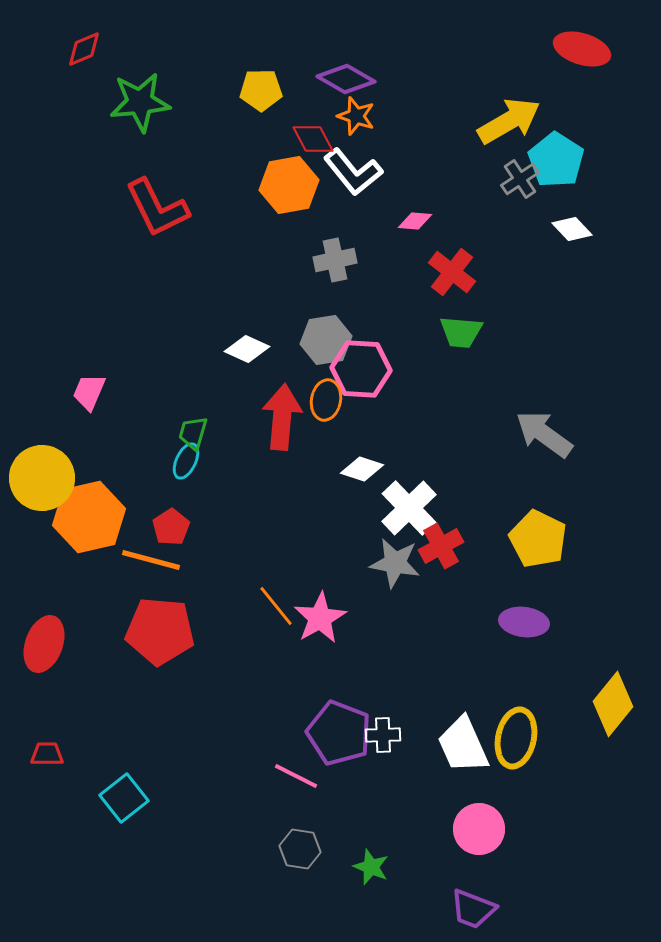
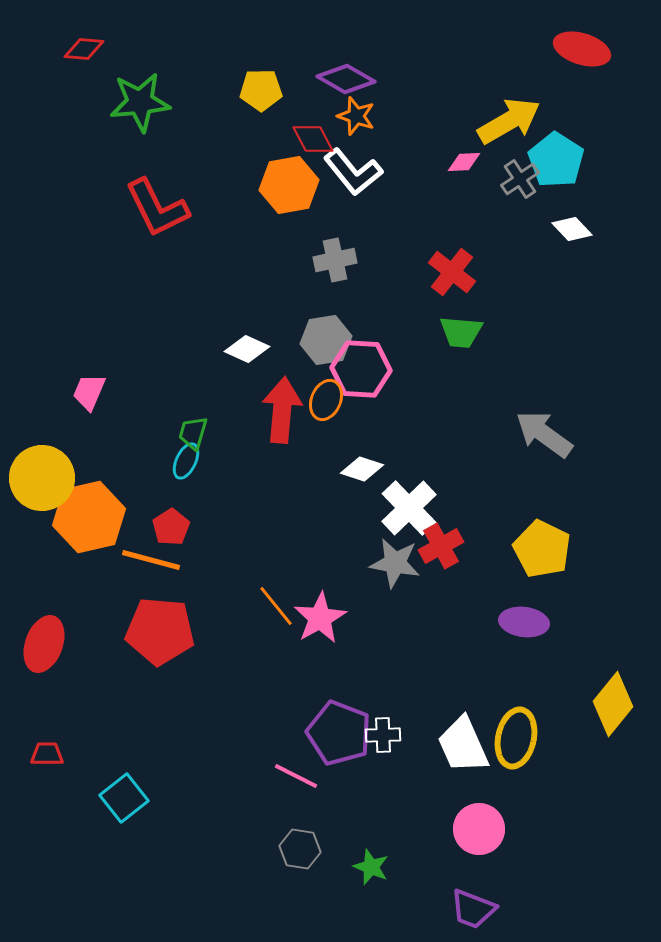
red diamond at (84, 49): rotated 27 degrees clockwise
pink diamond at (415, 221): moved 49 px right, 59 px up; rotated 8 degrees counterclockwise
orange ellipse at (326, 400): rotated 12 degrees clockwise
red arrow at (282, 417): moved 7 px up
yellow pentagon at (538, 539): moved 4 px right, 10 px down
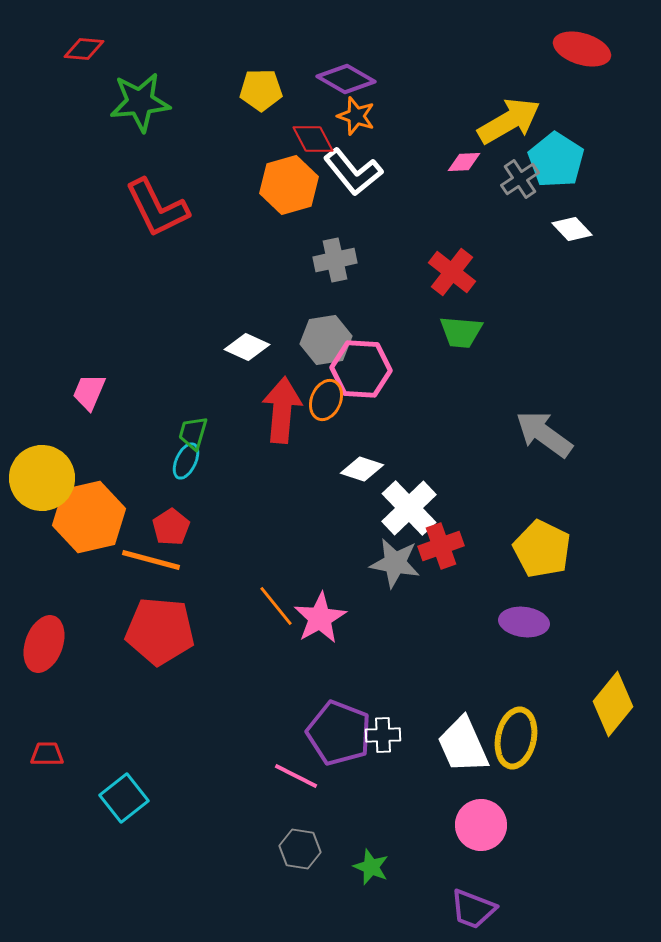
orange hexagon at (289, 185): rotated 6 degrees counterclockwise
white diamond at (247, 349): moved 2 px up
red cross at (441, 546): rotated 9 degrees clockwise
pink circle at (479, 829): moved 2 px right, 4 px up
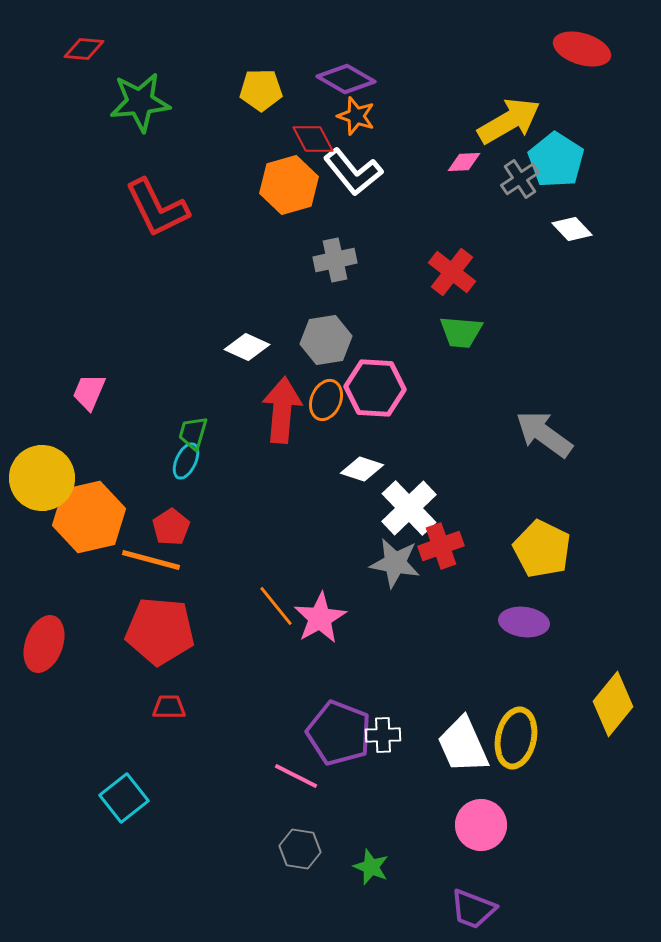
pink hexagon at (361, 369): moved 14 px right, 19 px down
red trapezoid at (47, 754): moved 122 px right, 47 px up
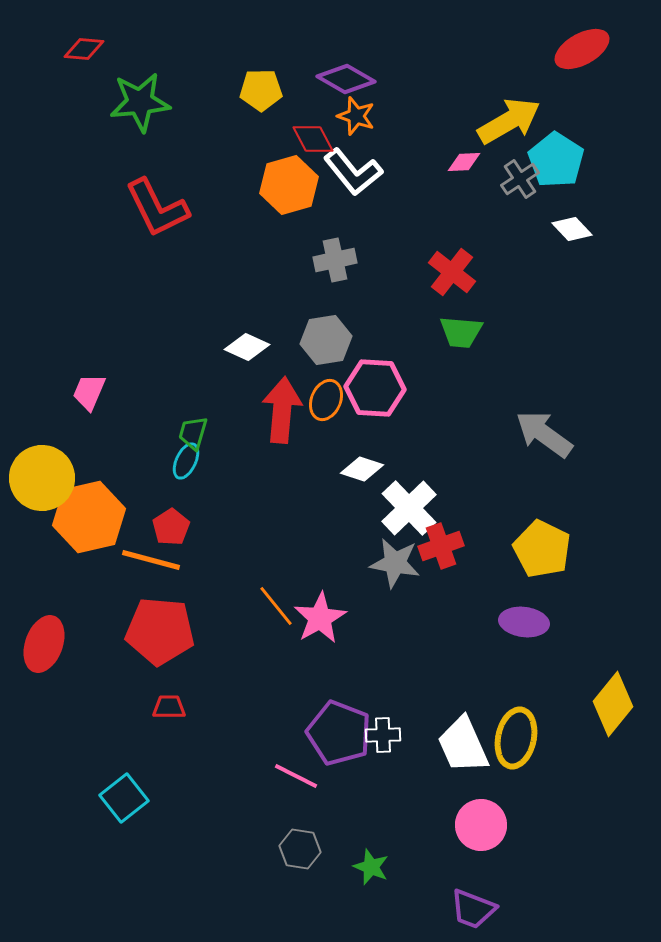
red ellipse at (582, 49): rotated 46 degrees counterclockwise
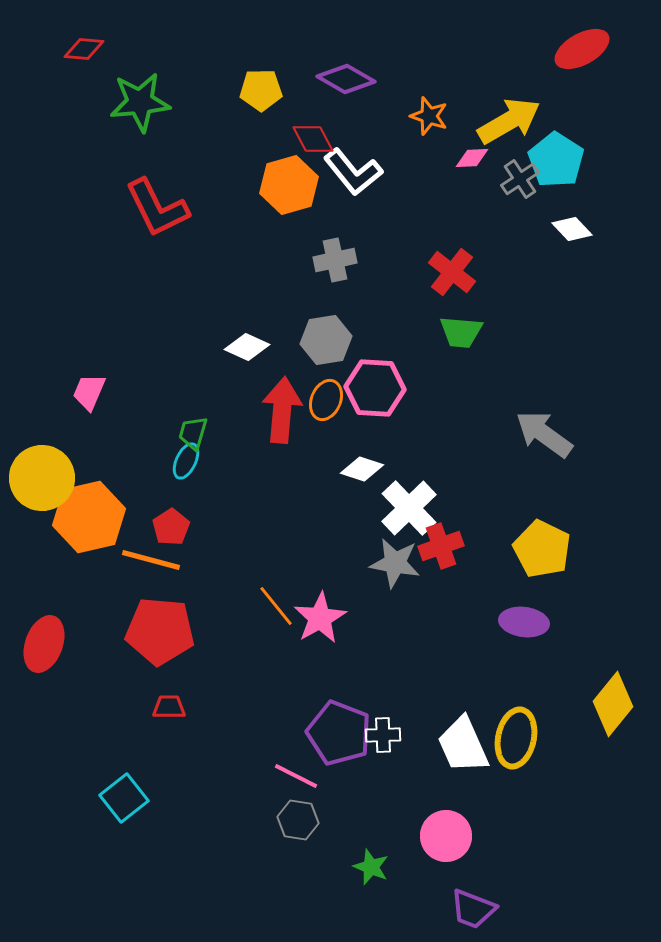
orange star at (356, 116): moved 73 px right
pink diamond at (464, 162): moved 8 px right, 4 px up
pink circle at (481, 825): moved 35 px left, 11 px down
gray hexagon at (300, 849): moved 2 px left, 29 px up
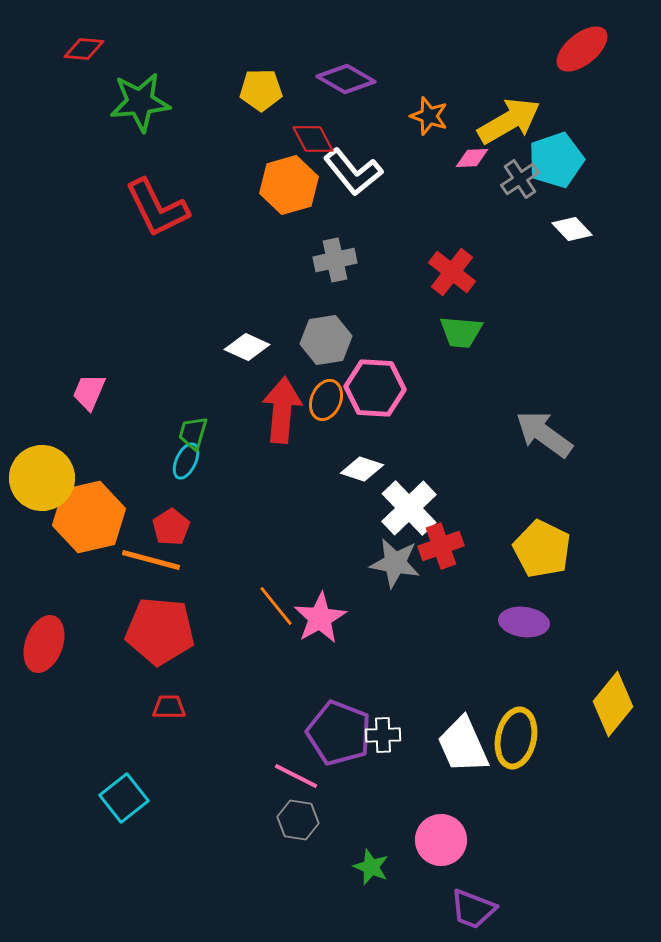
red ellipse at (582, 49): rotated 10 degrees counterclockwise
cyan pentagon at (556, 160): rotated 20 degrees clockwise
pink circle at (446, 836): moved 5 px left, 4 px down
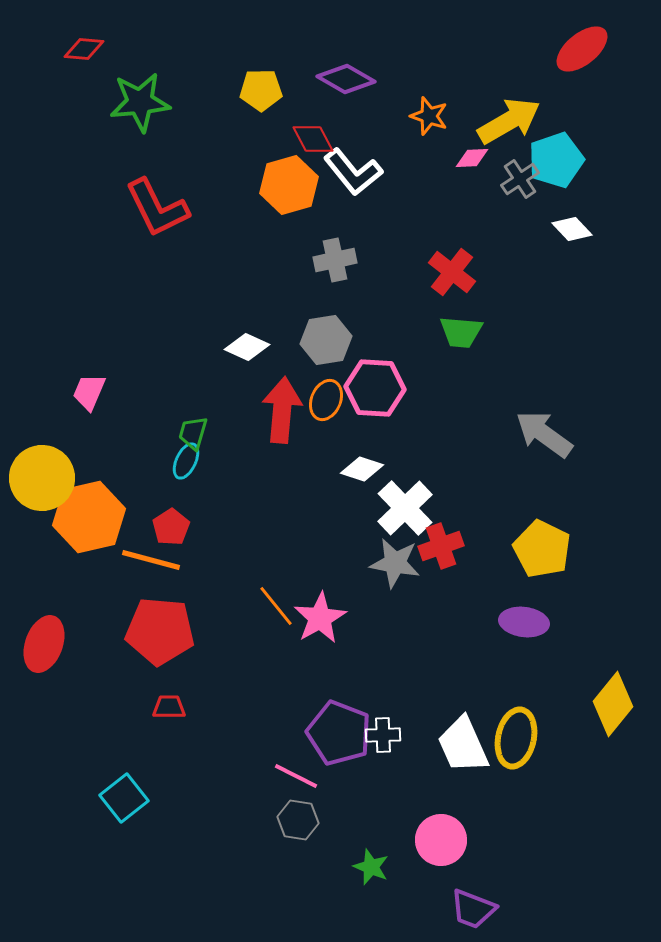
white cross at (409, 508): moved 4 px left
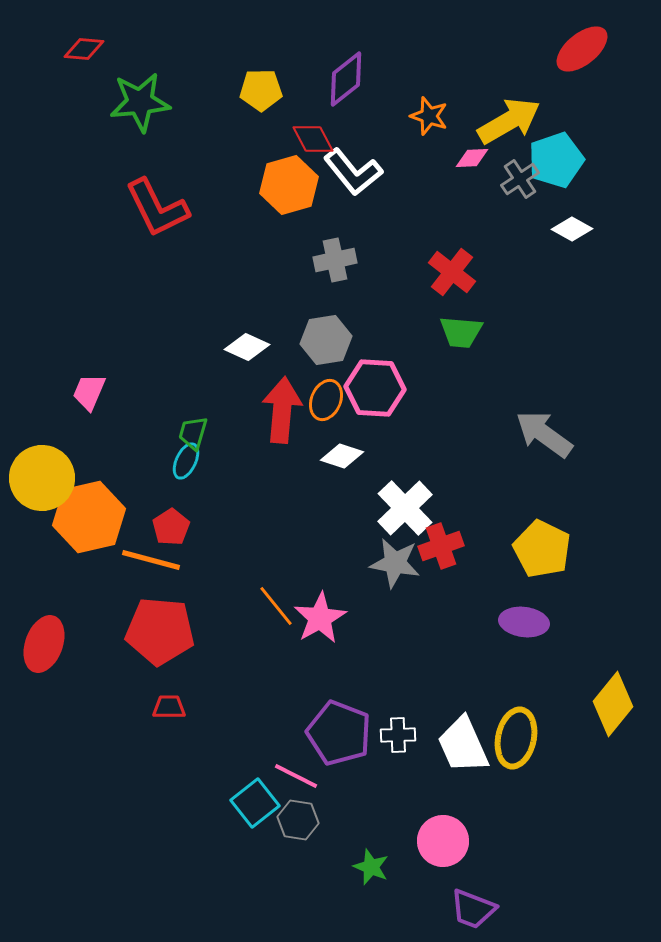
purple diamond at (346, 79): rotated 68 degrees counterclockwise
white diamond at (572, 229): rotated 18 degrees counterclockwise
white diamond at (362, 469): moved 20 px left, 13 px up
white cross at (383, 735): moved 15 px right
cyan square at (124, 798): moved 131 px right, 5 px down
pink circle at (441, 840): moved 2 px right, 1 px down
